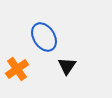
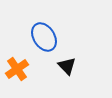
black triangle: rotated 18 degrees counterclockwise
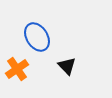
blue ellipse: moved 7 px left
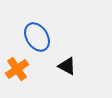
black triangle: rotated 18 degrees counterclockwise
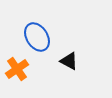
black triangle: moved 2 px right, 5 px up
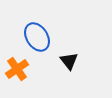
black triangle: rotated 24 degrees clockwise
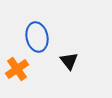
blue ellipse: rotated 20 degrees clockwise
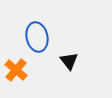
orange cross: moved 1 px left, 1 px down; rotated 15 degrees counterclockwise
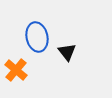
black triangle: moved 2 px left, 9 px up
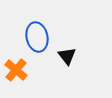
black triangle: moved 4 px down
